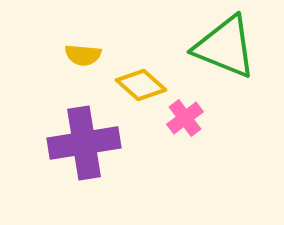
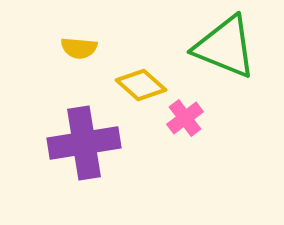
yellow semicircle: moved 4 px left, 7 px up
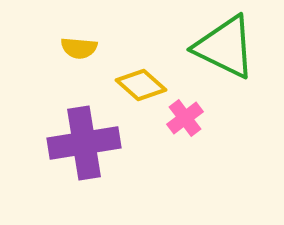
green triangle: rotated 4 degrees clockwise
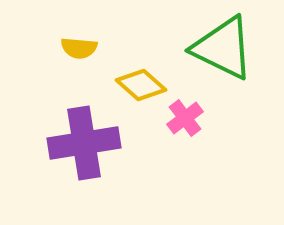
green triangle: moved 2 px left, 1 px down
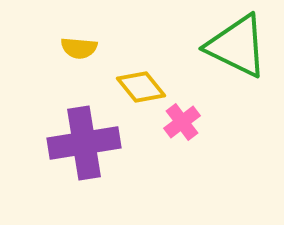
green triangle: moved 14 px right, 2 px up
yellow diamond: moved 2 px down; rotated 9 degrees clockwise
pink cross: moved 3 px left, 4 px down
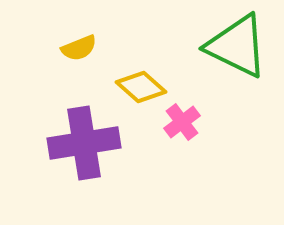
yellow semicircle: rotated 27 degrees counterclockwise
yellow diamond: rotated 9 degrees counterclockwise
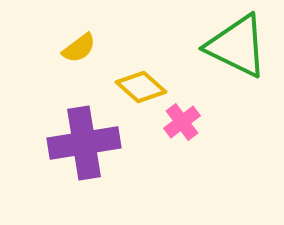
yellow semicircle: rotated 15 degrees counterclockwise
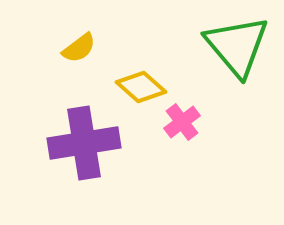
green triangle: rotated 24 degrees clockwise
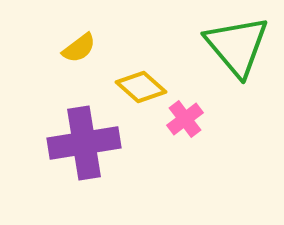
pink cross: moved 3 px right, 3 px up
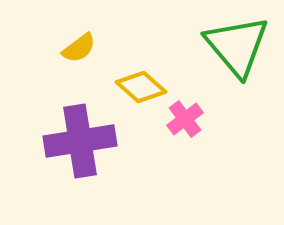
purple cross: moved 4 px left, 2 px up
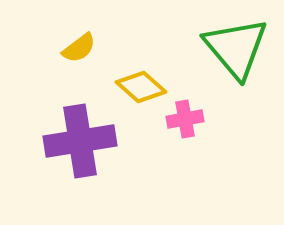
green triangle: moved 1 px left, 2 px down
pink cross: rotated 27 degrees clockwise
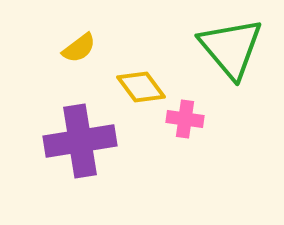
green triangle: moved 5 px left
yellow diamond: rotated 12 degrees clockwise
pink cross: rotated 18 degrees clockwise
